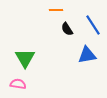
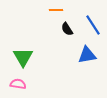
green triangle: moved 2 px left, 1 px up
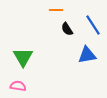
pink semicircle: moved 2 px down
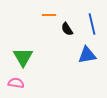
orange line: moved 7 px left, 5 px down
blue line: moved 1 px left, 1 px up; rotated 20 degrees clockwise
pink semicircle: moved 2 px left, 3 px up
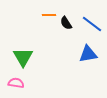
blue line: rotated 40 degrees counterclockwise
black semicircle: moved 1 px left, 6 px up
blue triangle: moved 1 px right, 1 px up
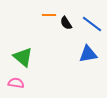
green triangle: rotated 20 degrees counterclockwise
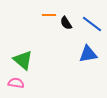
green triangle: moved 3 px down
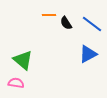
blue triangle: rotated 18 degrees counterclockwise
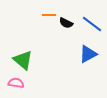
black semicircle: rotated 32 degrees counterclockwise
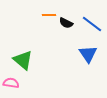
blue triangle: rotated 36 degrees counterclockwise
pink semicircle: moved 5 px left
